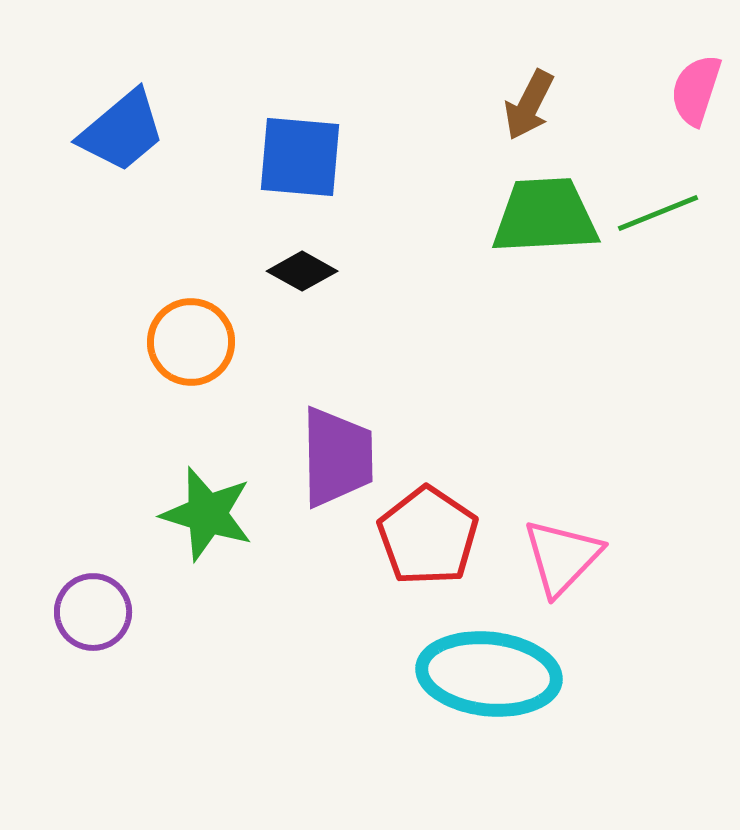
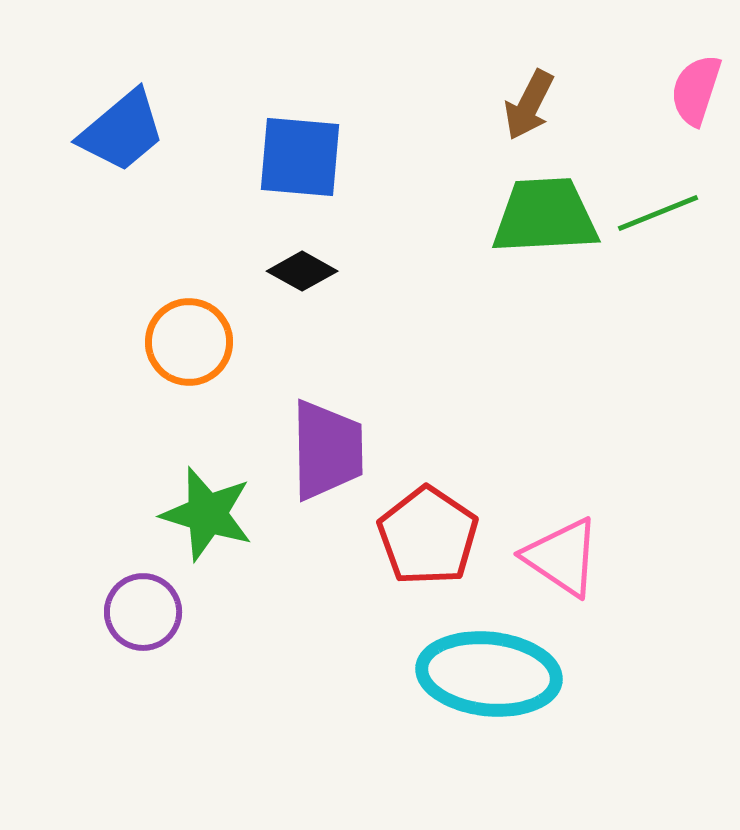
orange circle: moved 2 px left
purple trapezoid: moved 10 px left, 7 px up
pink triangle: rotated 40 degrees counterclockwise
purple circle: moved 50 px right
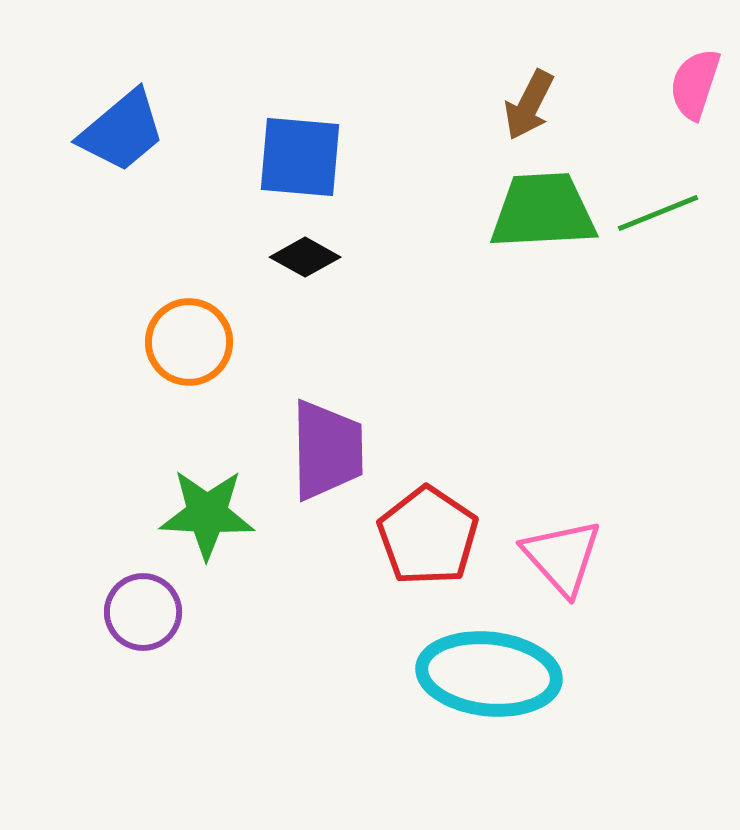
pink semicircle: moved 1 px left, 6 px up
green trapezoid: moved 2 px left, 5 px up
black diamond: moved 3 px right, 14 px up
green star: rotated 14 degrees counterclockwise
pink triangle: rotated 14 degrees clockwise
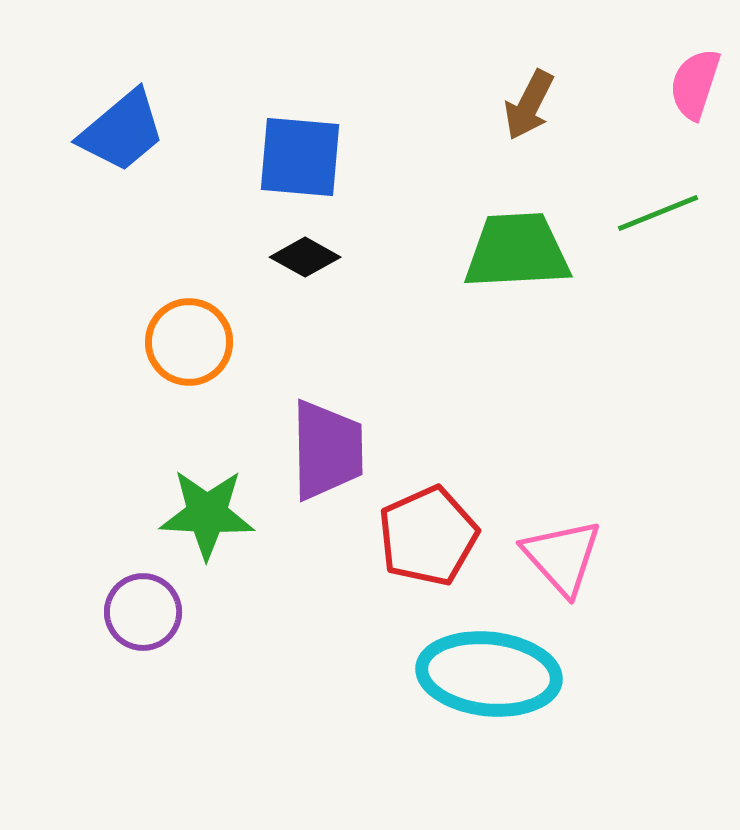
green trapezoid: moved 26 px left, 40 px down
red pentagon: rotated 14 degrees clockwise
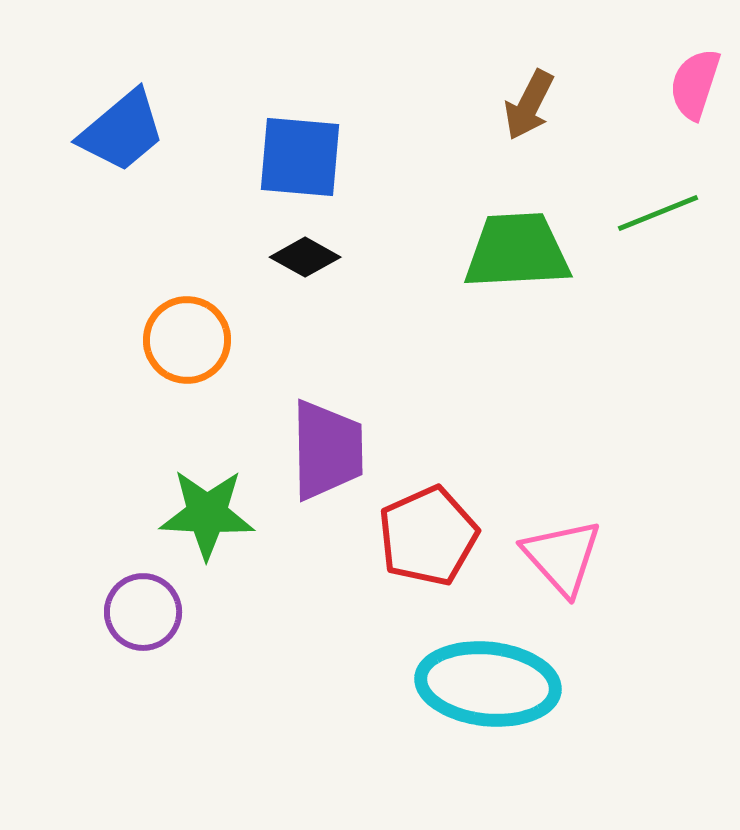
orange circle: moved 2 px left, 2 px up
cyan ellipse: moved 1 px left, 10 px down
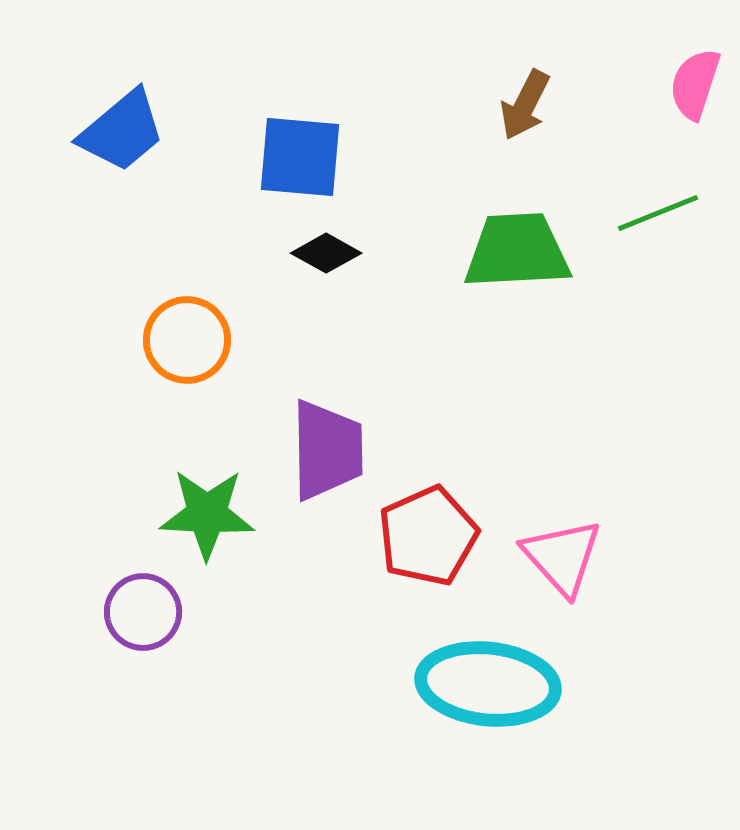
brown arrow: moved 4 px left
black diamond: moved 21 px right, 4 px up
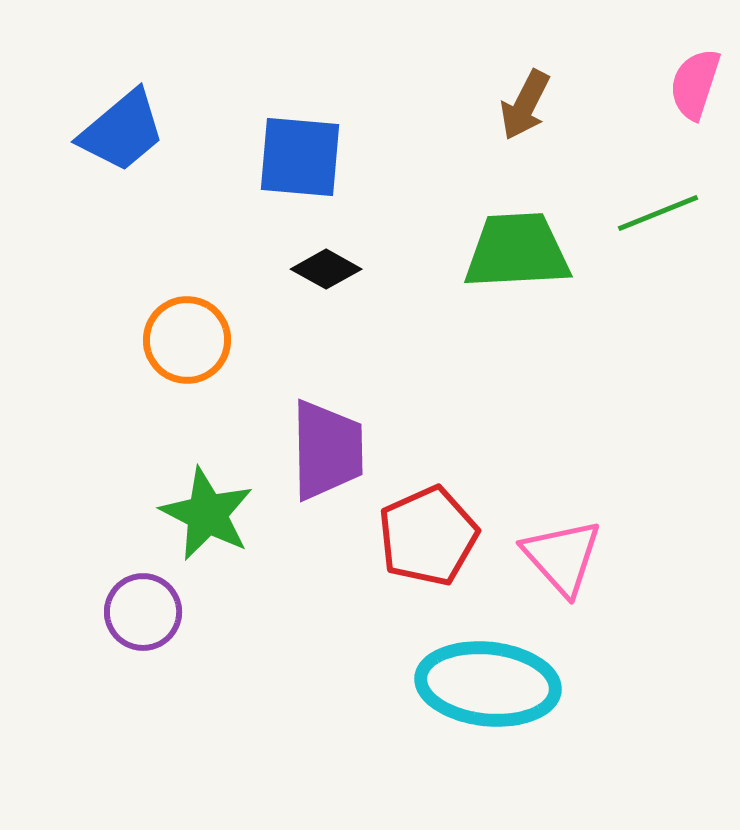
black diamond: moved 16 px down
green star: rotated 24 degrees clockwise
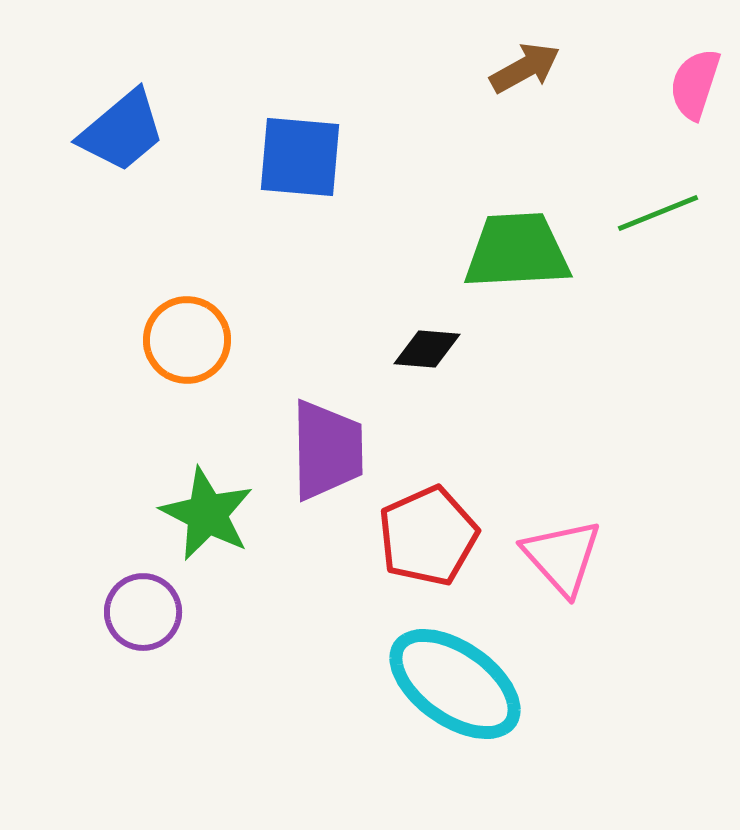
brown arrow: moved 37 px up; rotated 146 degrees counterclockwise
black diamond: moved 101 px right, 80 px down; rotated 24 degrees counterclockwise
cyan ellipse: moved 33 px left; rotated 29 degrees clockwise
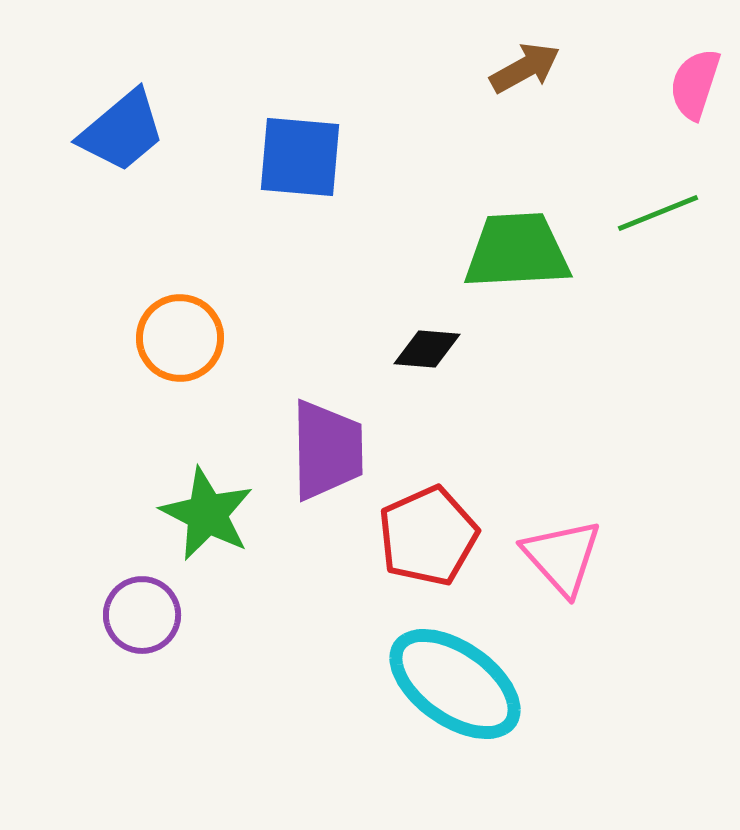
orange circle: moved 7 px left, 2 px up
purple circle: moved 1 px left, 3 px down
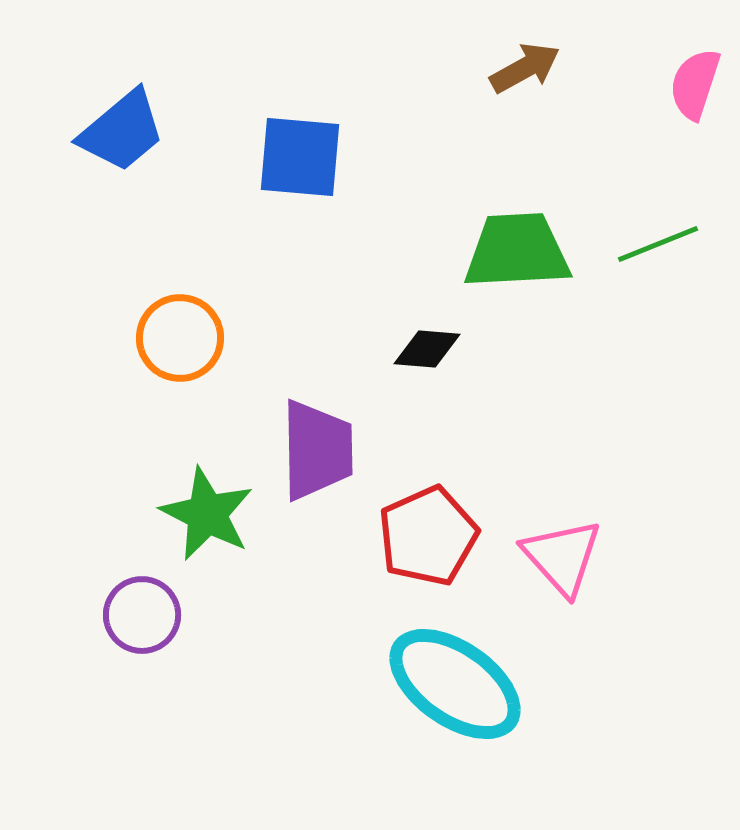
green line: moved 31 px down
purple trapezoid: moved 10 px left
